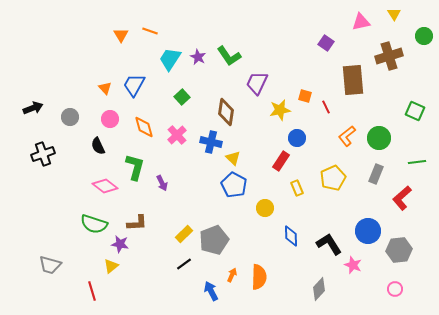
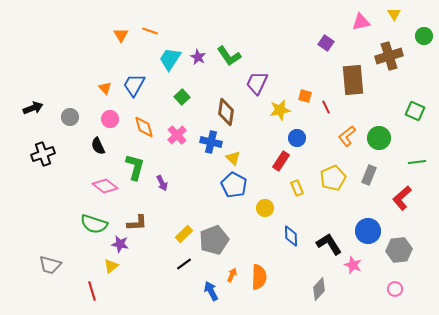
gray rectangle at (376, 174): moved 7 px left, 1 px down
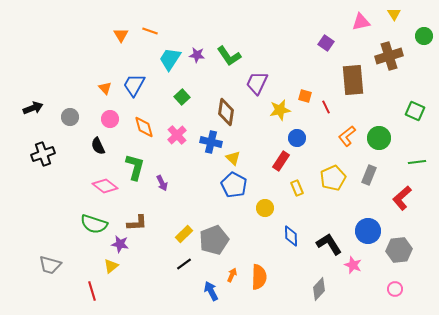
purple star at (198, 57): moved 1 px left, 2 px up; rotated 21 degrees counterclockwise
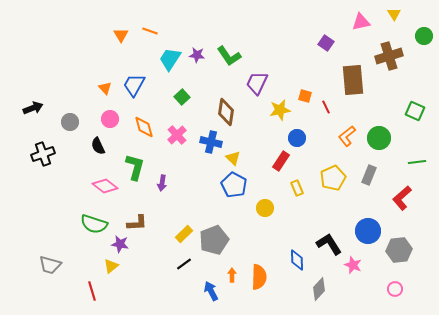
gray circle at (70, 117): moved 5 px down
purple arrow at (162, 183): rotated 35 degrees clockwise
blue diamond at (291, 236): moved 6 px right, 24 px down
orange arrow at (232, 275): rotated 24 degrees counterclockwise
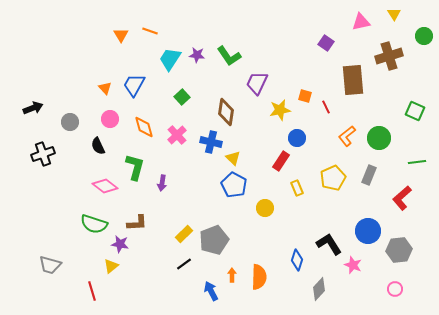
blue diamond at (297, 260): rotated 20 degrees clockwise
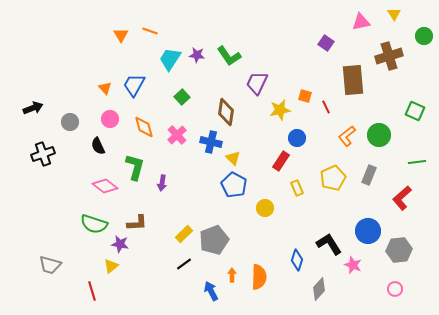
green circle at (379, 138): moved 3 px up
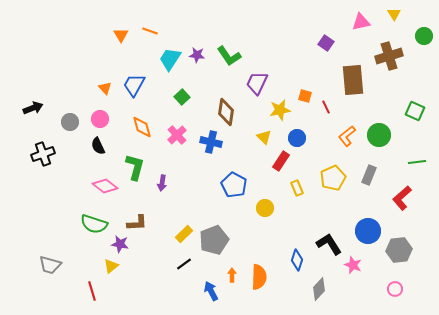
pink circle at (110, 119): moved 10 px left
orange diamond at (144, 127): moved 2 px left
yellow triangle at (233, 158): moved 31 px right, 21 px up
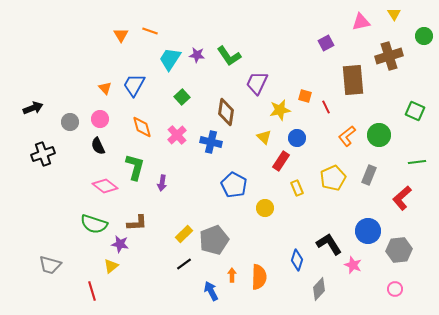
purple square at (326, 43): rotated 28 degrees clockwise
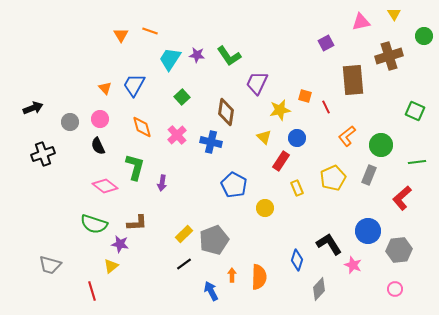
green circle at (379, 135): moved 2 px right, 10 px down
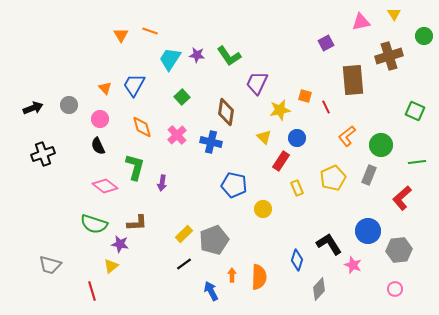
gray circle at (70, 122): moved 1 px left, 17 px up
blue pentagon at (234, 185): rotated 15 degrees counterclockwise
yellow circle at (265, 208): moved 2 px left, 1 px down
